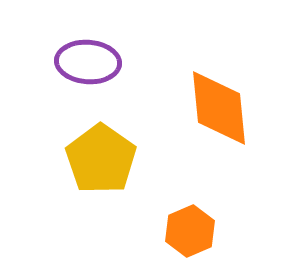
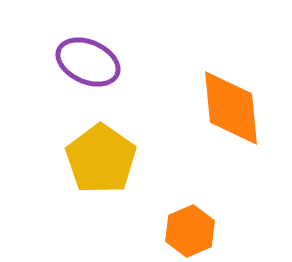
purple ellipse: rotated 20 degrees clockwise
orange diamond: moved 12 px right
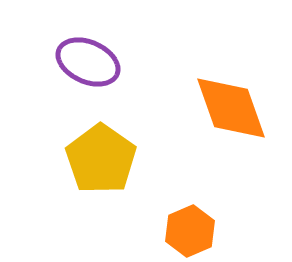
orange diamond: rotated 14 degrees counterclockwise
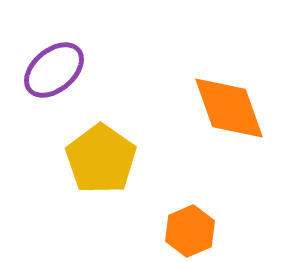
purple ellipse: moved 34 px left, 8 px down; rotated 64 degrees counterclockwise
orange diamond: moved 2 px left
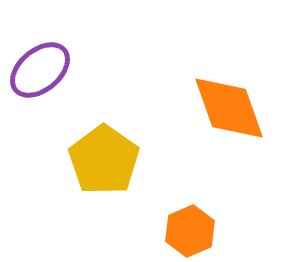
purple ellipse: moved 14 px left
yellow pentagon: moved 3 px right, 1 px down
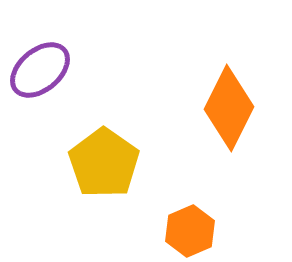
orange diamond: rotated 46 degrees clockwise
yellow pentagon: moved 3 px down
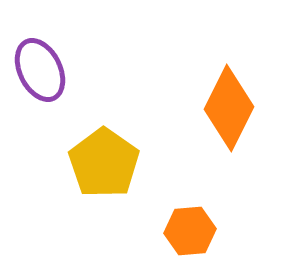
purple ellipse: rotated 76 degrees counterclockwise
orange hexagon: rotated 18 degrees clockwise
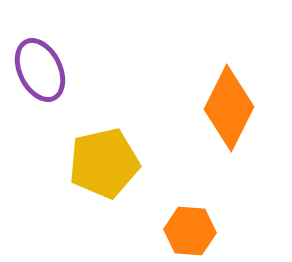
yellow pentagon: rotated 24 degrees clockwise
orange hexagon: rotated 9 degrees clockwise
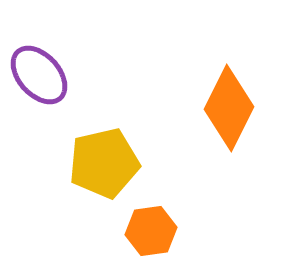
purple ellipse: moved 1 px left, 5 px down; rotated 16 degrees counterclockwise
orange hexagon: moved 39 px left; rotated 12 degrees counterclockwise
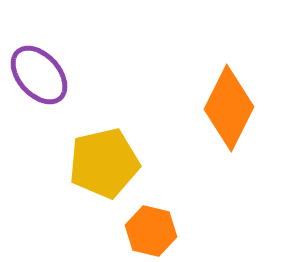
orange hexagon: rotated 21 degrees clockwise
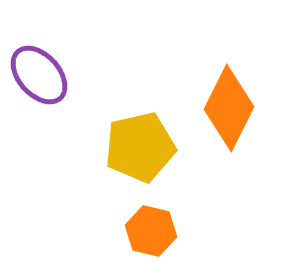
yellow pentagon: moved 36 px right, 16 px up
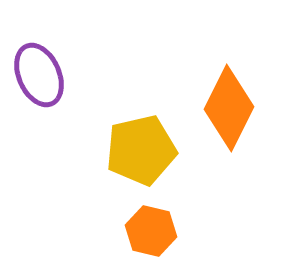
purple ellipse: rotated 18 degrees clockwise
yellow pentagon: moved 1 px right, 3 px down
